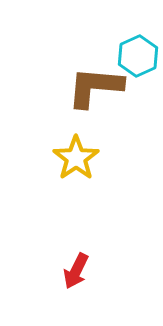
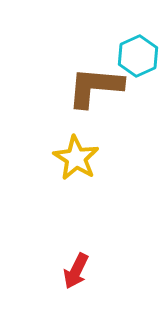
yellow star: rotated 6 degrees counterclockwise
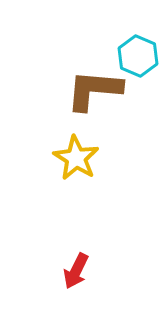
cyan hexagon: rotated 12 degrees counterclockwise
brown L-shape: moved 1 px left, 3 px down
